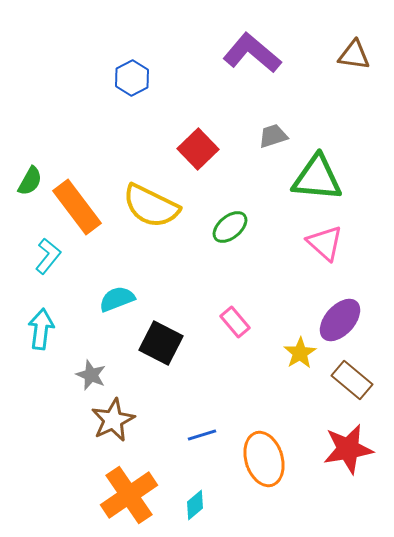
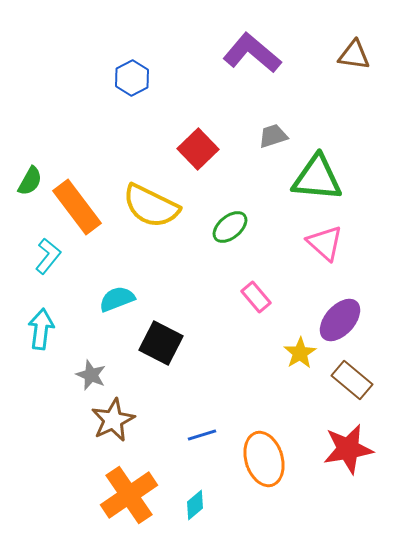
pink rectangle: moved 21 px right, 25 px up
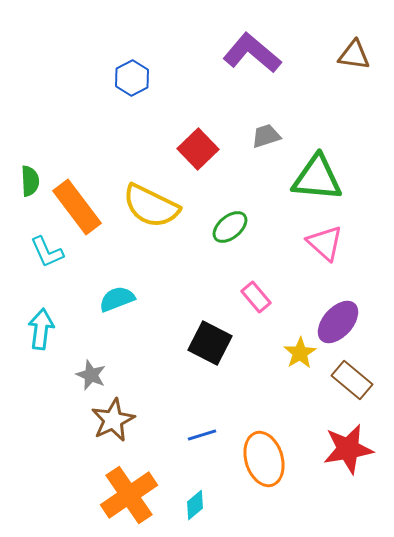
gray trapezoid: moved 7 px left
green semicircle: rotated 32 degrees counterclockwise
cyan L-shape: moved 1 px left, 4 px up; rotated 117 degrees clockwise
purple ellipse: moved 2 px left, 2 px down
black square: moved 49 px right
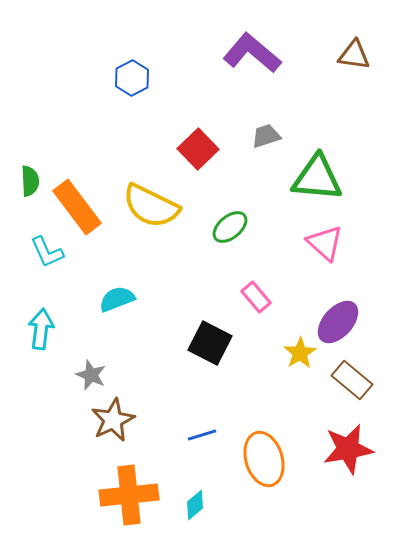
orange cross: rotated 28 degrees clockwise
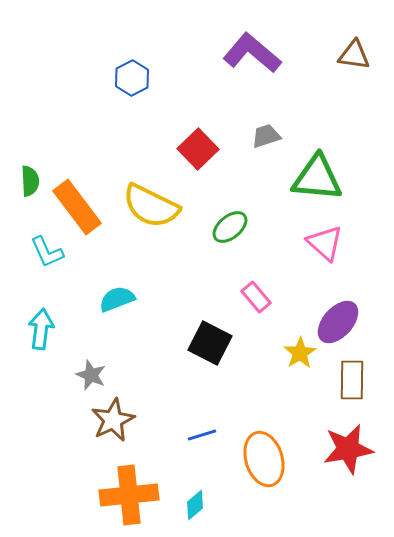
brown rectangle: rotated 51 degrees clockwise
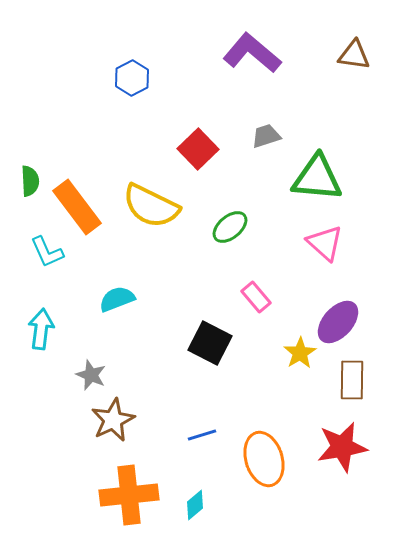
red star: moved 6 px left, 2 px up
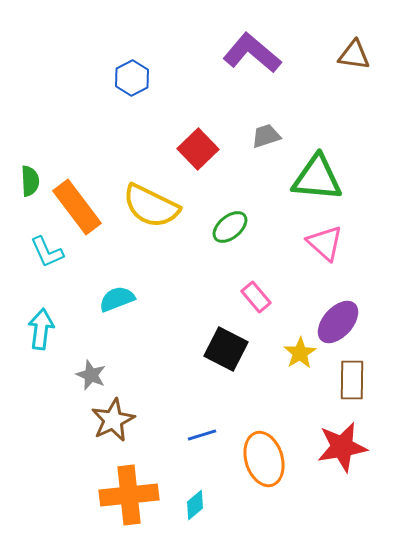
black square: moved 16 px right, 6 px down
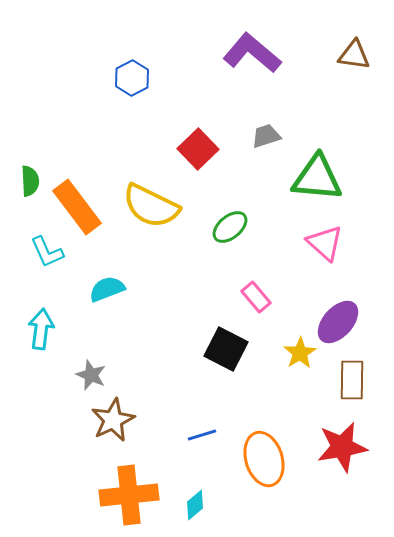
cyan semicircle: moved 10 px left, 10 px up
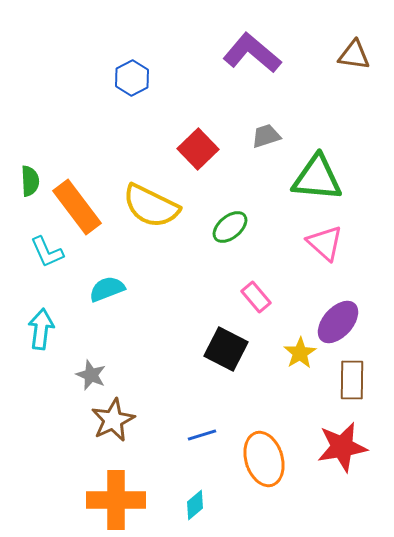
orange cross: moved 13 px left, 5 px down; rotated 6 degrees clockwise
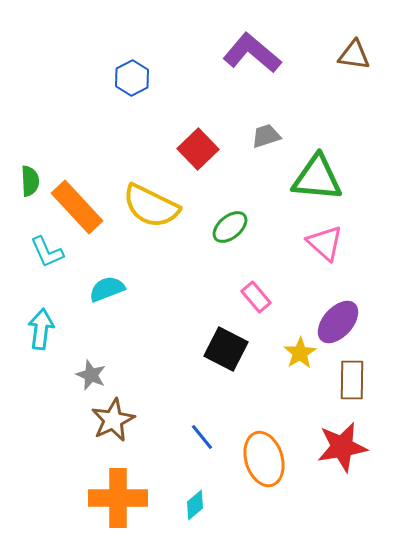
orange rectangle: rotated 6 degrees counterclockwise
blue line: moved 2 px down; rotated 68 degrees clockwise
orange cross: moved 2 px right, 2 px up
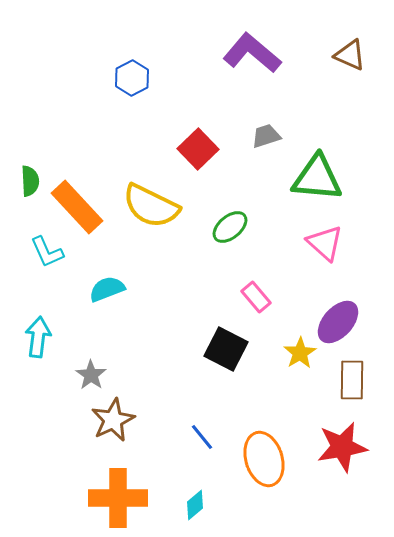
brown triangle: moved 4 px left; rotated 16 degrees clockwise
cyan arrow: moved 3 px left, 8 px down
gray star: rotated 12 degrees clockwise
